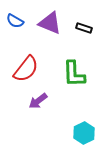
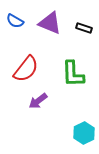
green L-shape: moved 1 px left
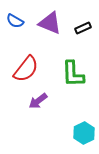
black rectangle: moved 1 px left; rotated 42 degrees counterclockwise
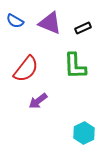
green L-shape: moved 2 px right, 8 px up
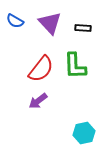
purple triangle: rotated 25 degrees clockwise
black rectangle: rotated 28 degrees clockwise
red semicircle: moved 15 px right
cyan hexagon: rotated 15 degrees clockwise
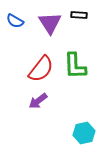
purple triangle: rotated 10 degrees clockwise
black rectangle: moved 4 px left, 13 px up
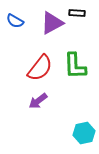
black rectangle: moved 2 px left, 2 px up
purple triangle: moved 2 px right; rotated 35 degrees clockwise
red semicircle: moved 1 px left, 1 px up
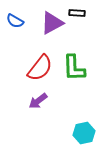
green L-shape: moved 1 px left, 2 px down
